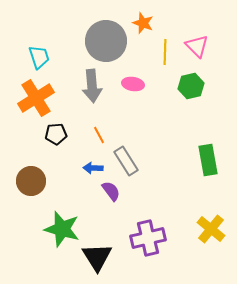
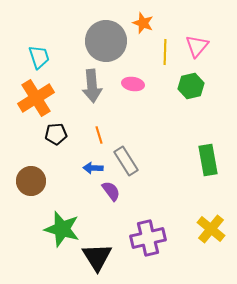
pink triangle: rotated 25 degrees clockwise
orange line: rotated 12 degrees clockwise
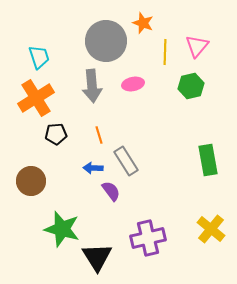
pink ellipse: rotated 20 degrees counterclockwise
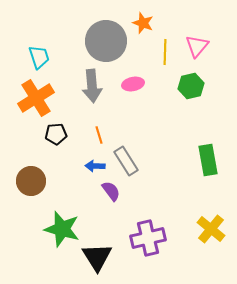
blue arrow: moved 2 px right, 2 px up
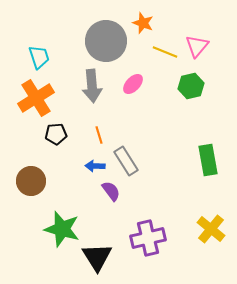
yellow line: rotated 70 degrees counterclockwise
pink ellipse: rotated 35 degrees counterclockwise
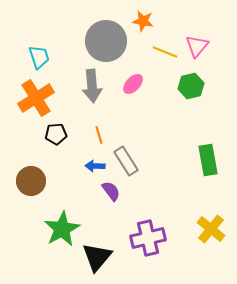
orange star: moved 2 px up; rotated 10 degrees counterclockwise
green star: rotated 27 degrees clockwise
black triangle: rotated 12 degrees clockwise
